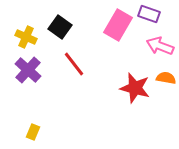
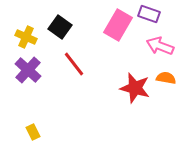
yellow rectangle: rotated 49 degrees counterclockwise
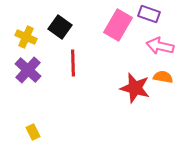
pink arrow: rotated 8 degrees counterclockwise
red line: moved 1 px left, 1 px up; rotated 36 degrees clockwise
orange semicircle: moved 3 px left, 1 px up
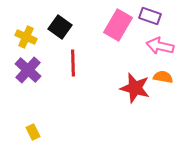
purple rectangle: moved 1 px right, 2 px down
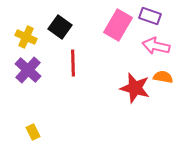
pink arrow: moved 4 px left
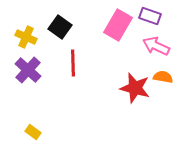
pink arrow: rotated 12 degrees clockwise
yellow rectangle: rotated 28 degrees counterclockwise
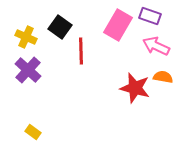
red line: moved 8 px right, 12 px up
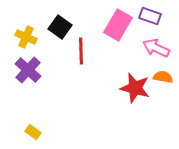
pink arrow: moved 2 px down
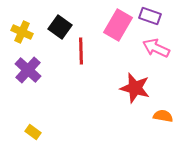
yellow cross: moved 4 px left, 5 px up
orange semicircle: moved 39 px down
